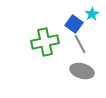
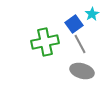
blue square: rotated 18 degrees clockwise
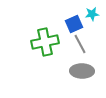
cyan star: rotated 24 degrees clockwise
blue square: rotated 12 degrees clockwise
gray ellipse: rotated 15 degrees counterclockwise
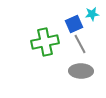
gray ellipse: moved 1 px left
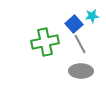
cyan star: moved 2 px down
blue square: rotated 18 degrees counterclockwise
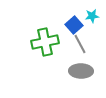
blue square: moved 1 px down
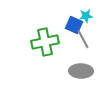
cyan star: moved 6 px left
blue square: rotated 24 degrees counterclockwise
gray line: moved 3 px right, 5 px up
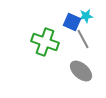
blue square: moved 2 px left, 3 px up
green cross: rotated 32 degrees clockwise
gray ellipse: rotated 40 degrees clockwise
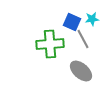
cyan star: moved 6 px right, 3 px down
green cross: moved 5 px right, 2 px down; rotated 24 degrees counterclockwise
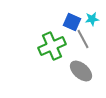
green cross: moved 2 px right, 2 px down; rotated 20 degrees counterclockwise
